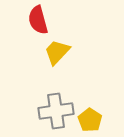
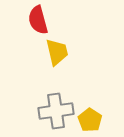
yellow trapezoid: rotated 124 degrees clockwise
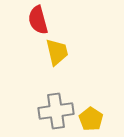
yellow pentagon: moved 1 px right, 1 px up
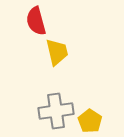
red semicircle: moved 2 px left, 1 px down
yellow pentagon: moved 1 px left, 2 px down
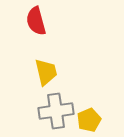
yellow trapezoid: moved 11 px left, 20 px down
yellow pentagon: moved 1 px left, 1 px up; rotated 15 degrees clockwise
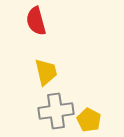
yellow pentagon: rotated 20 degrees counterclockwise
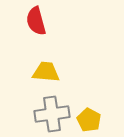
yellow trapezoid: rotated 72 degrees counterclockwise
gray cross: moved 4 px left, 3 px down
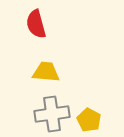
red semicircle: moved 3 px down
